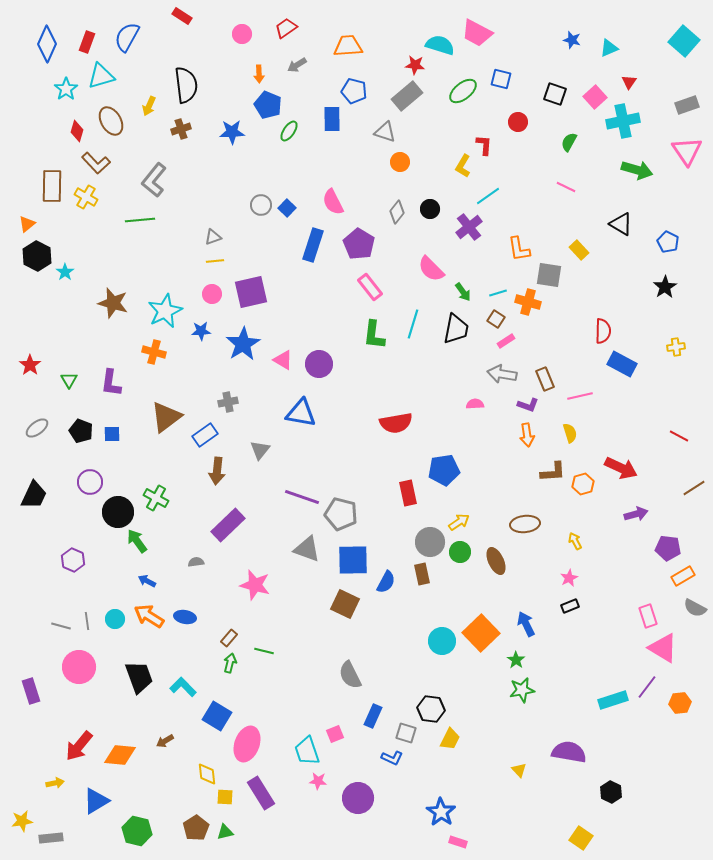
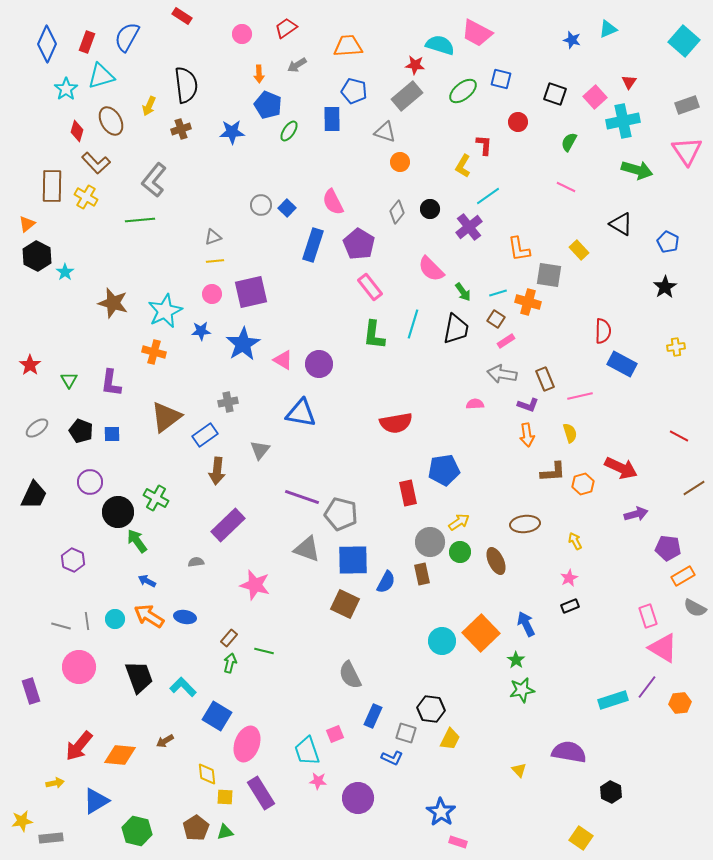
cyan triangle at (609, 48): moved 1 px left, 19 px up
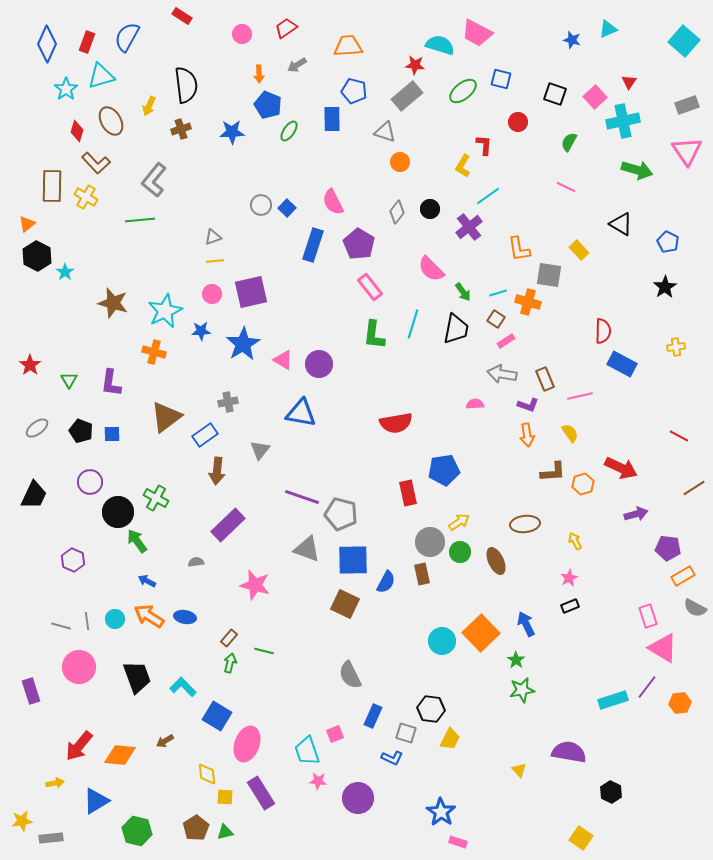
yellow semicircle at (570, 433): rotated 18 degrees counterclockwise
black trapezoid at (139, 677): moved 2 px left
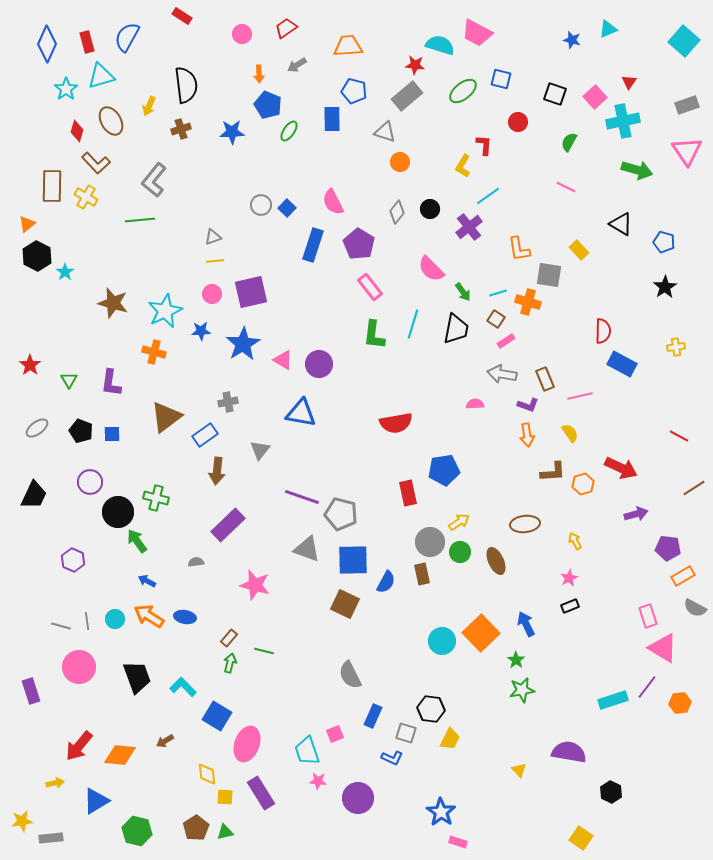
red rectangle at (87, 42): rotated 35 degrees counterclockwise
blue pentagon at (668, 242): moved 4 px left; rotated 10 degrees counterclockwise
green cross at (156, 498): rotated 15 degrees counterclockwise
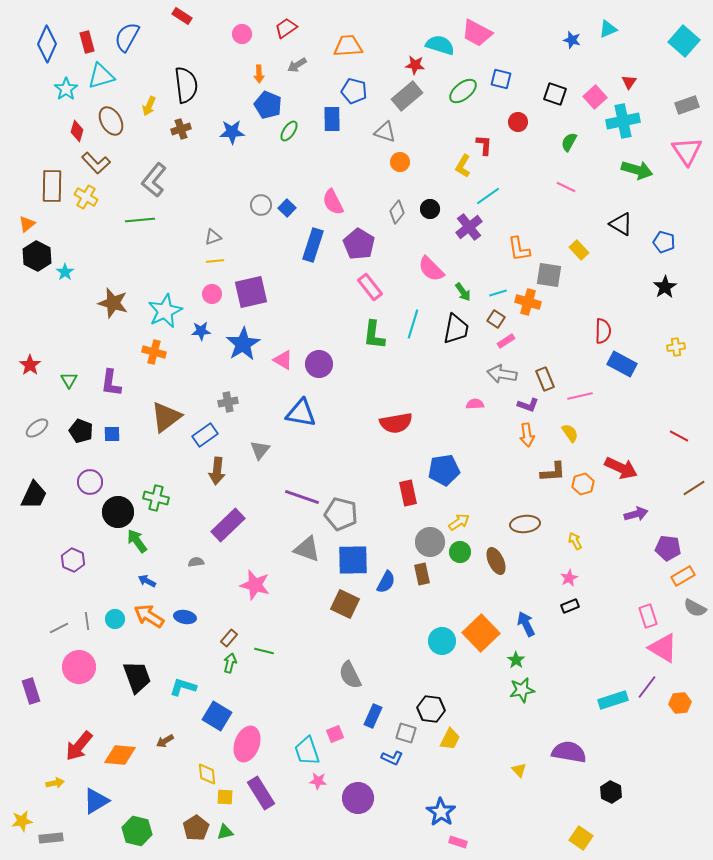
gray line at (61, 626): moved 2 px left, 2 px down; rotated 42 degrees counterclockwise
cyan L-shape at (183, 687): rotated 28 degrees counterclockwise
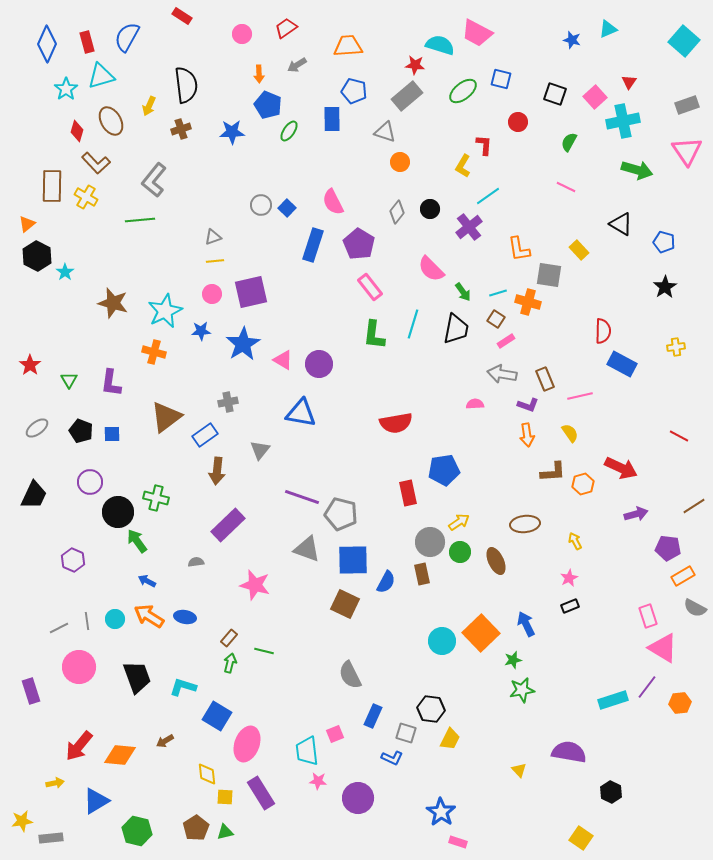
brown line at (694, 488): moved 18 px down
green star at (516, 660): moved 3 px left; rotated 24 degrees clockwise
cyan trapezoid at (307, 751): rotated 12 degrees clockwise
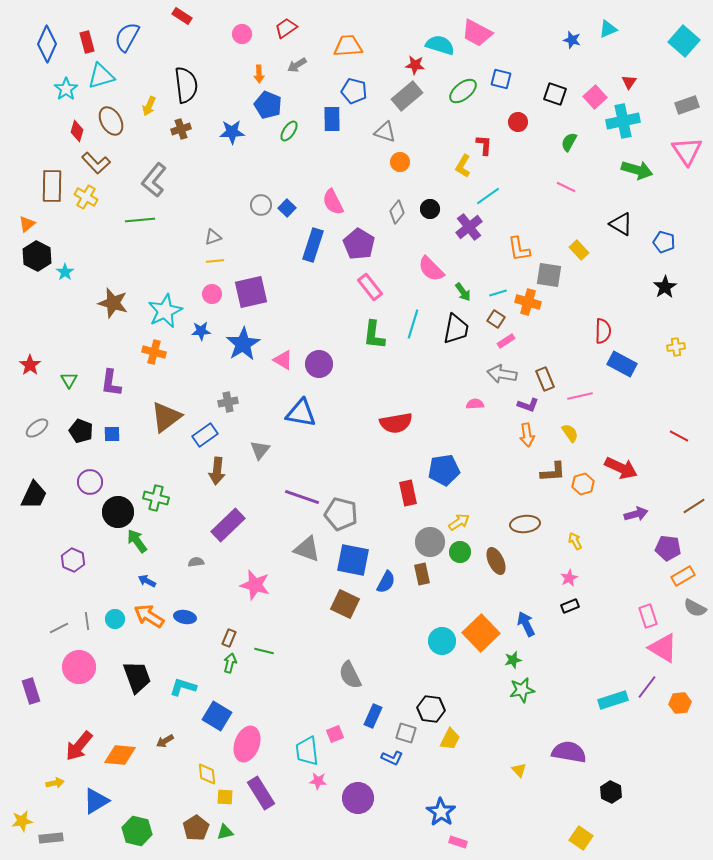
blue square at (353, 560): rotated 12 degrees clockwise
brown rectangle at (229, 638): rotated 18 degrees counterclockwise
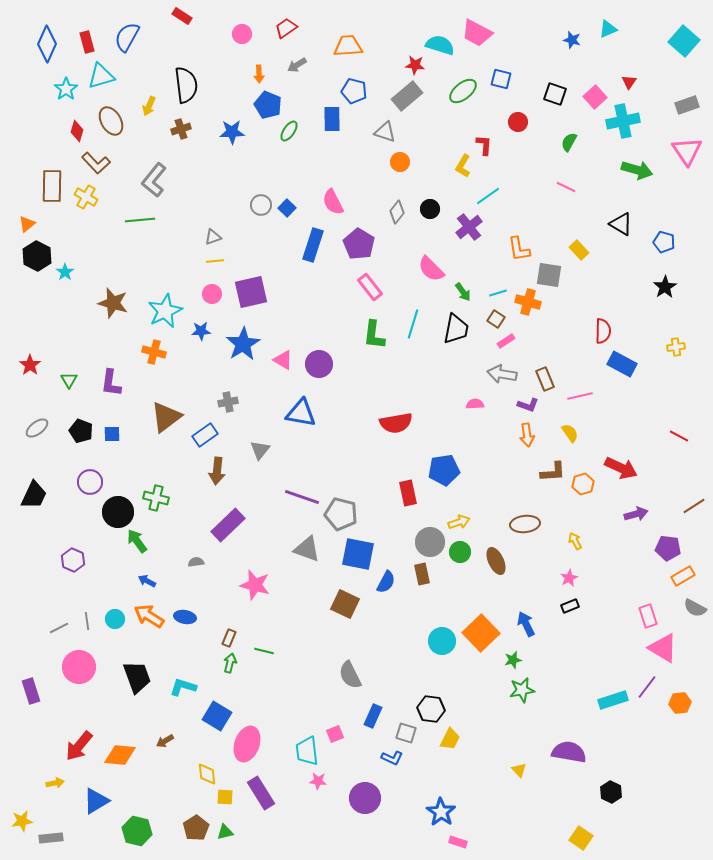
yellow arrow at (459, 522): rotated 15 degrees clockwise
blue square at (353, 560): moved 5 px right, 6 px up
purple circle at (358, 798): moved 7 px right
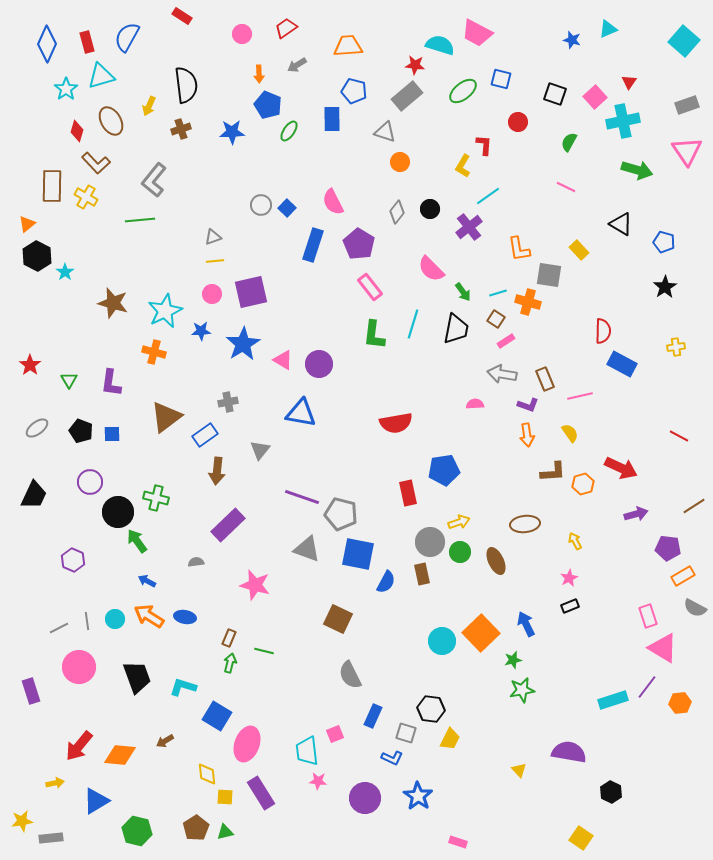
brown square at (345, 604): moved 7 px left, 15 px down
blue star at (441, 812): moved 23 px left, 16 px up
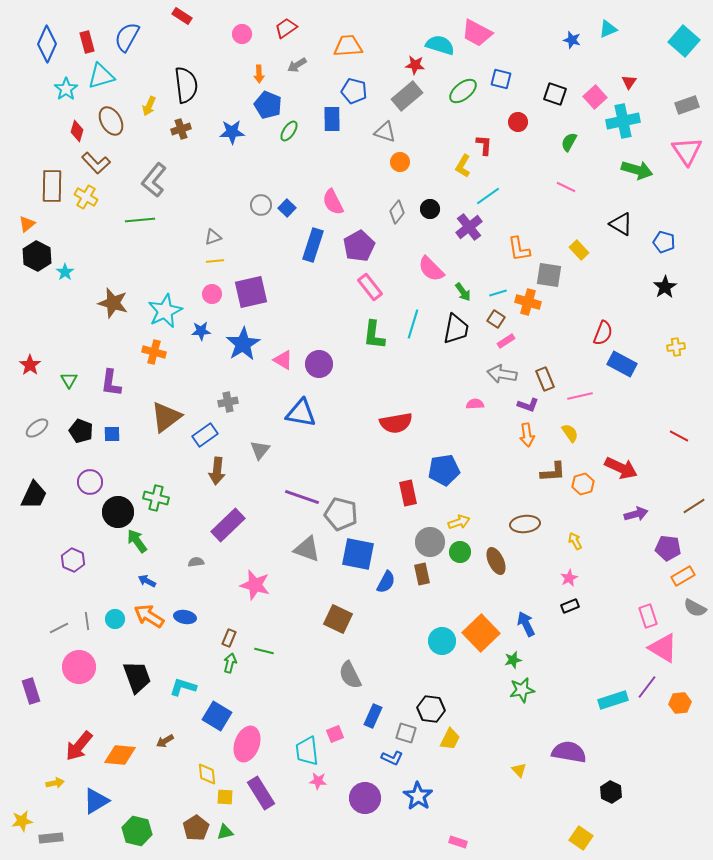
purple pentagon at (359, 244): moved 2 px down; rotated 12 degrees clockwise
red semicircle at (603, 331): moved 2 px down; rotated 20 degrees clockwise
